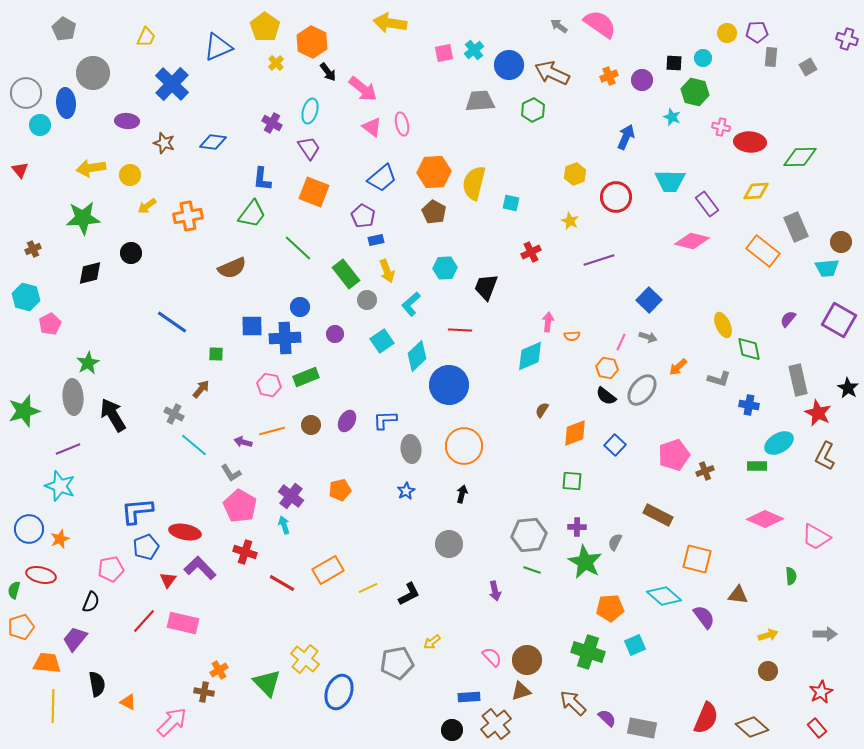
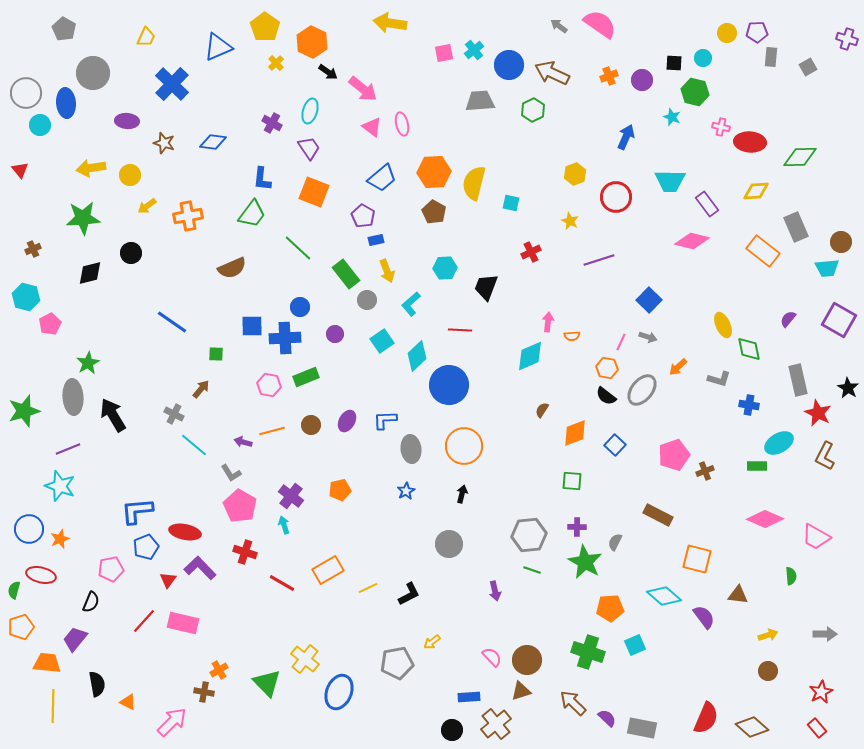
black arrow at (328, 72): rotated 18 degrees counterclockwise
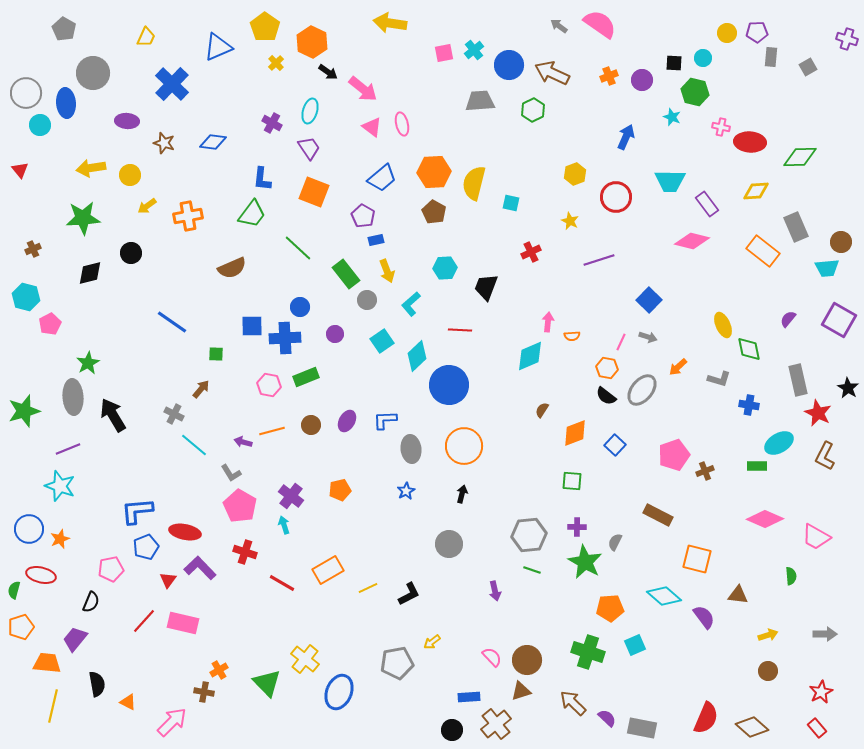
yellow line at (53, 706): rotated 12 degrees clockwise
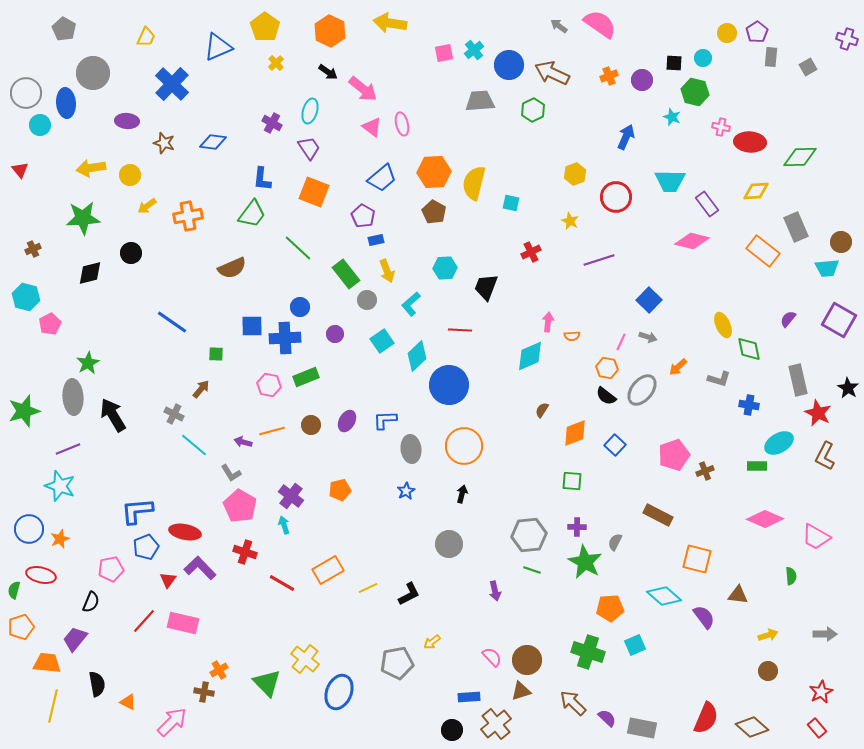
purple pentagon at (757, 32): rotated 30 degrees counterclockwise
orange hexagon at (312, 42): moved 18 px right, 11 px up
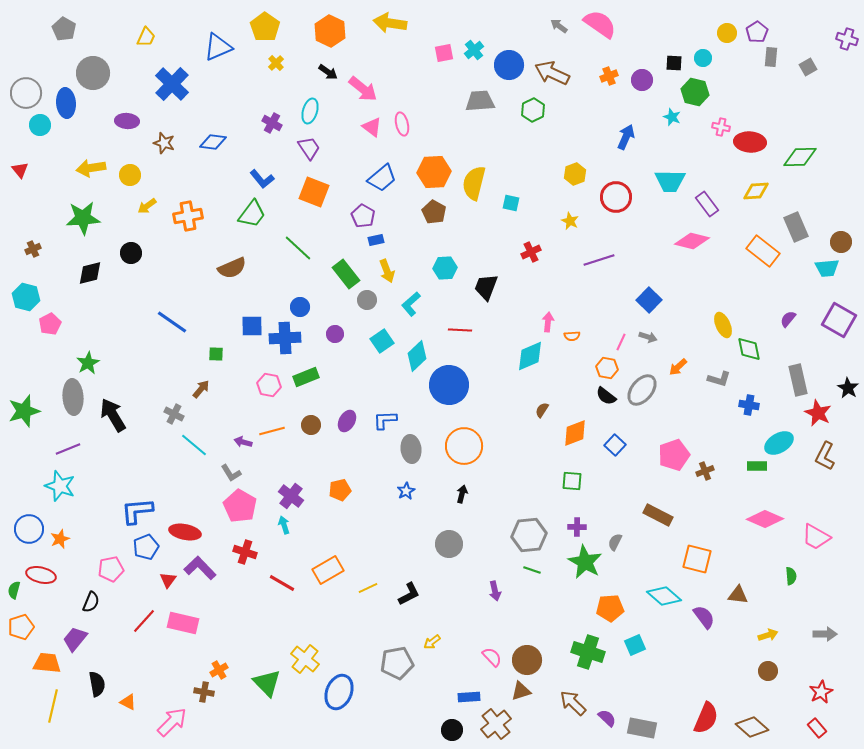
blue L-shape at (262, 179): rotated 45 degrees counterclockwise
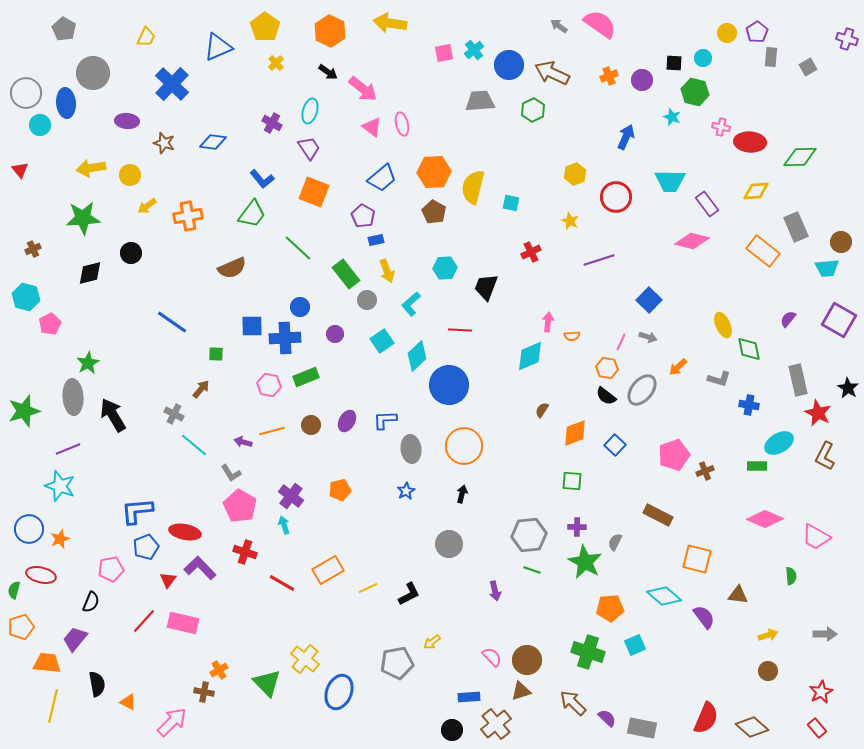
yellow semicircle at (474, 183): moved 1 px left, 4 px down
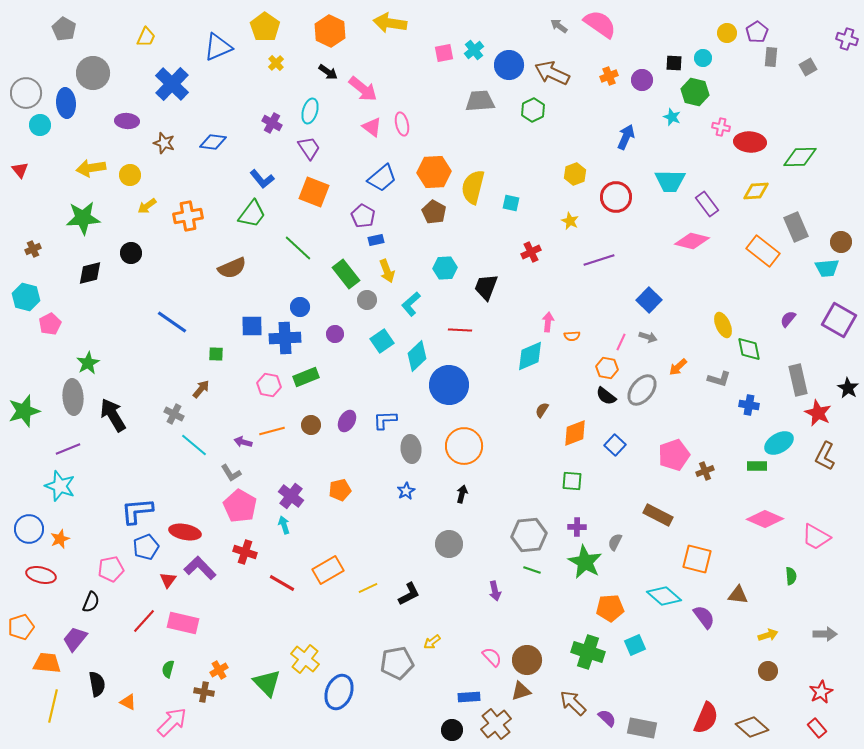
green semicircle at (14, 590): moved 154 px right, 79 px down
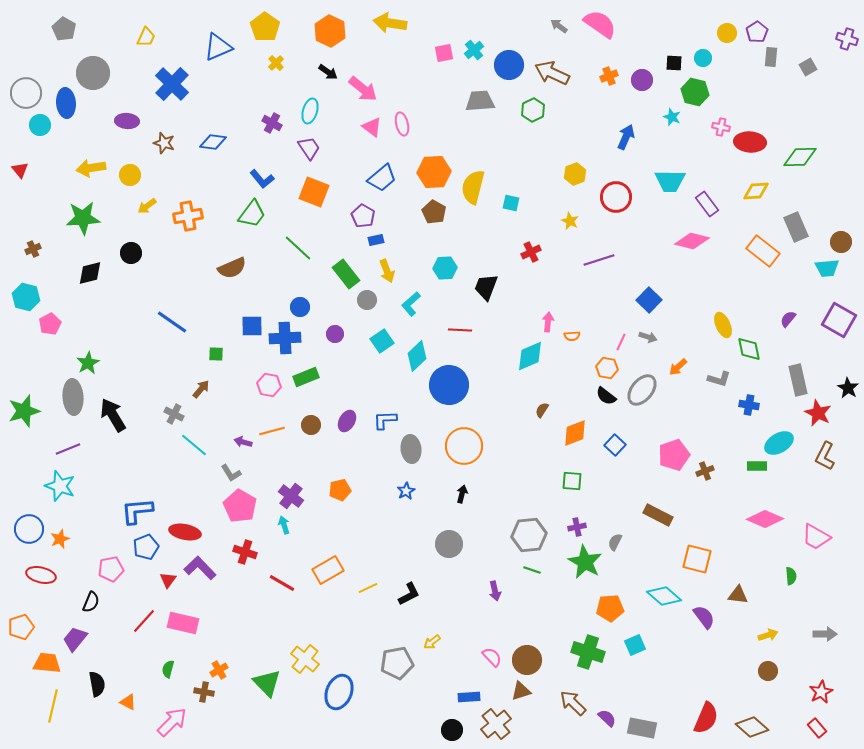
purple cross at (577, 527): rotated 12 degrees counterclockwise
